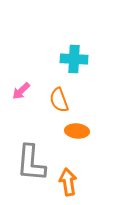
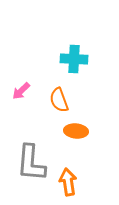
orange ellipse: moved 1 px left
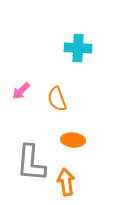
cyan cross: moved 4 px right, 11 px up
orange semicircle: moved 2 px left, 1 px up
orange ellipse: moved 3 px left, 9 px down
orange arrow: moved 2 px left
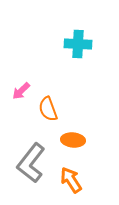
cyan cross: moved 4 px up
orange semicircle: moved 9 px left, 10 px down
gray L-shape: rotated 33 degrees clockwise
orange arrow: moved 5 px right, 2 px up; rotated 24 degrees counterclockwise
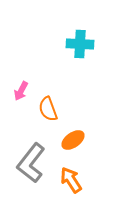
cyan cross: moved 2 px right
pink arrow: rotated 18 degrees counterclockwise
orange ellipse: rotated 40 degrees counterclockwise
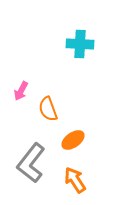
orange arrow: moved 4 px right
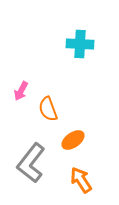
orange arrow: moved 6 px right
